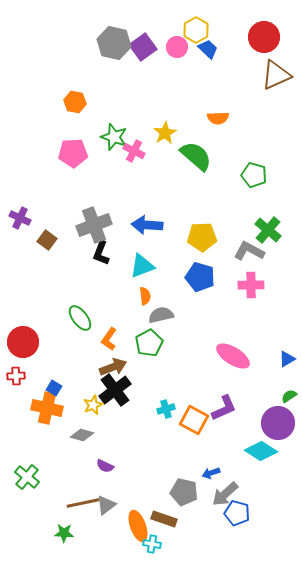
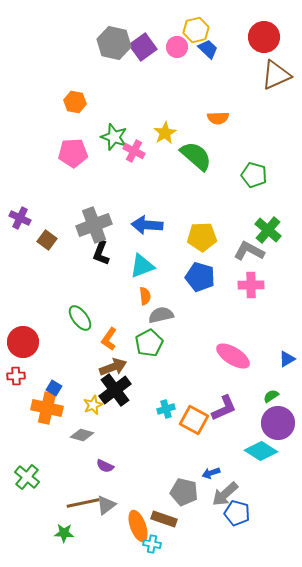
yellow hexagon at (196, 30): rotated 15 degrees clockwise
green semicircle at (289, 396): moved 18 px left
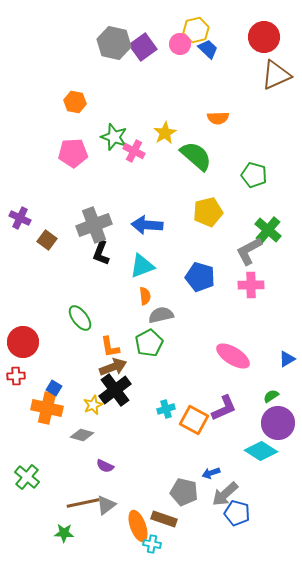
pink circle at (177, 47): moved 3 px right, 3 px up
yellow pentagon at (202, 237): moved 6 px right, 25 px up; rotated 12 degrees counterclockwise
gray L-shape at (249, 251): rotated 56 degrees counterclockwise
orange L-shape at (109, 339): moved 1 px right, 8 px down; rotated 45 degrees counterclockwise
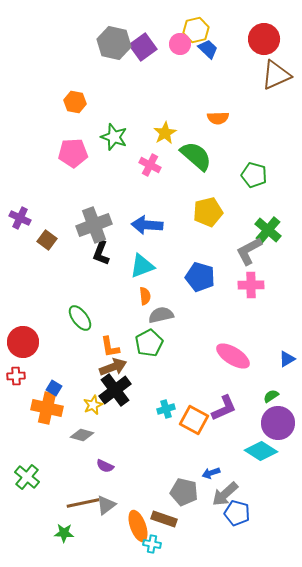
red circle at (264, 37): moved 2 px down
pink cross at (134, 151): moved 16 px right, 14 px down
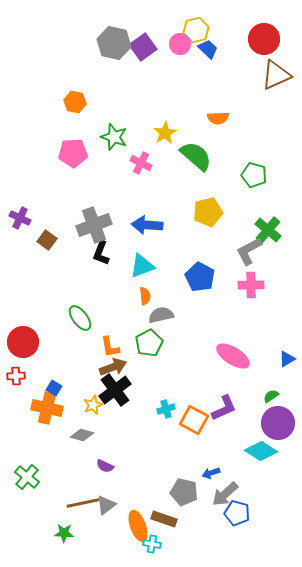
pink cross at (150, 165): moved 9 px left, 2 px up
blue pentagon at (200, 277): rotated 12 degrees clockwise
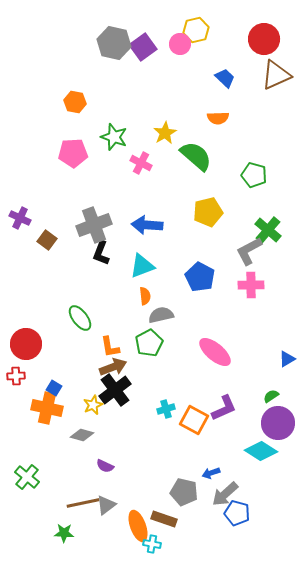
blue trapezoid at (208, 49): moved 17 px right, 29 px down
red circle at (23, 342): moved 3 px right, 2 px down
pink ellipse at (233, 356): moved 18 px left, 4 px up; rotated 8 degrees clockwise
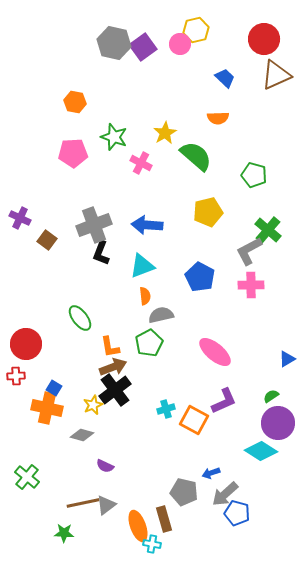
purple L-shape at (224, 408): moved 7 px up
brown rectangle at (164, 519): rotated 55 degrees clockwise
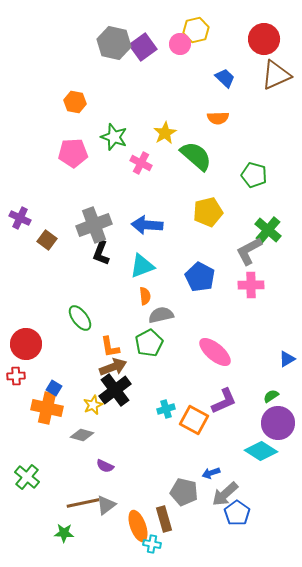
blue pentagon at (237, 513): rotated 20 degrees clockwise
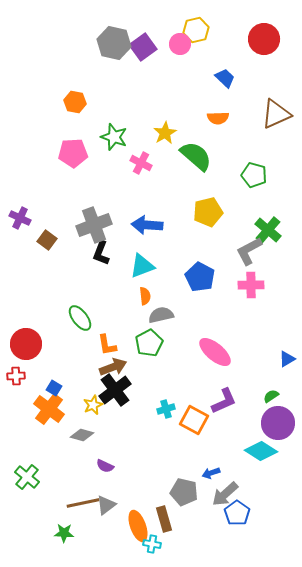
brown triangle at (276, 75): moved 39 px down
orange L-shape at (110, 347): moved 3 px left, 2 px up
orange cross at (47, 408): moved 2 px right, 1 px down; rotated 24 degrees clockwise
